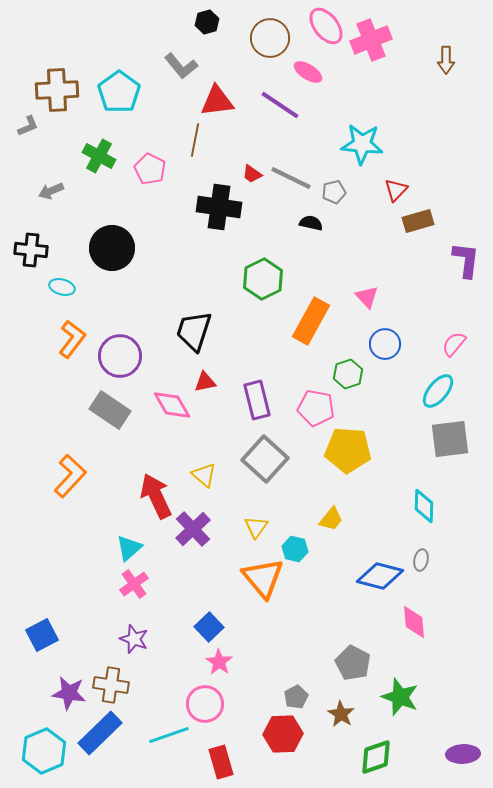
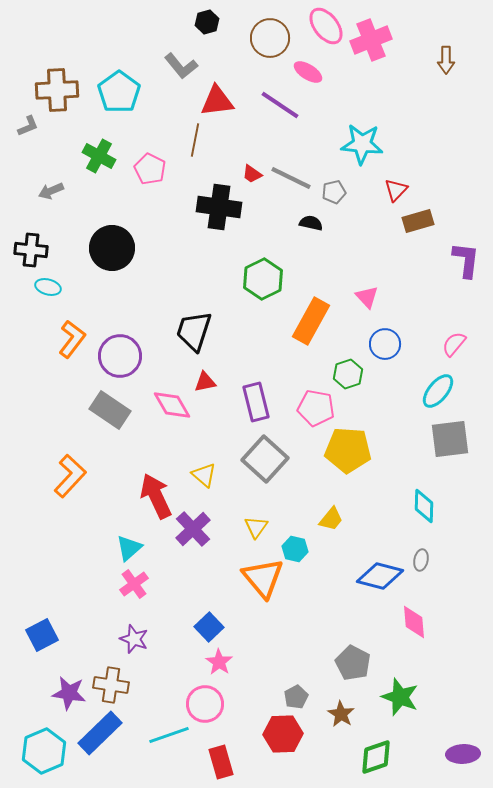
cyan ellipse at (62, 287): moved 14 px left
purple rectangle at (257, 400): moved 1 px left, 2 px down
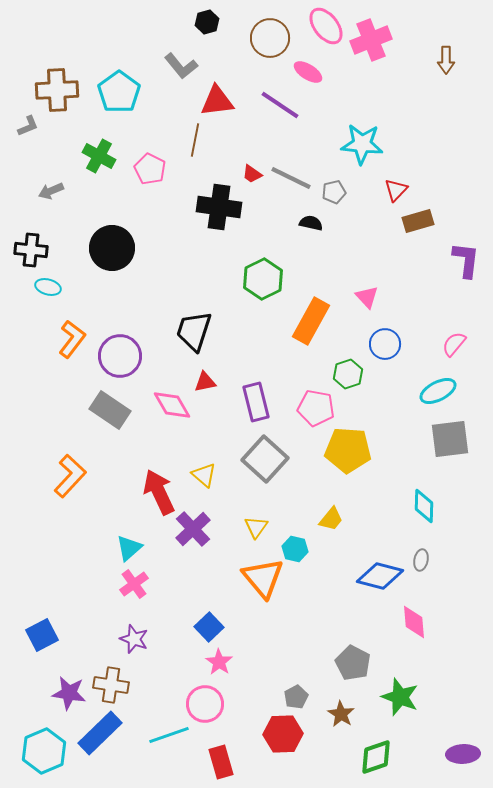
cyan ellipse at (438, 391): rotated 24 degrees clockwise
red arrow at (156, 496): moved 3 px right, 4 px up
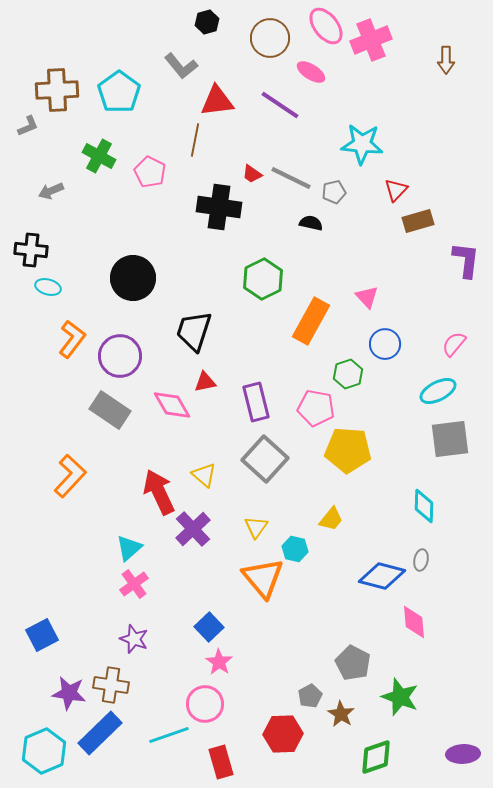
pink ellipse at (308, 72): moved 3 px right
pink pentagon at (150, 169): moved 3 px down
black circle at (112, 248): moved 21 px right, 30 px down
blue diamond at (380, 576): moved 2 px right
gray pentagon at (296, 697): moved 14 px right, 1 px up
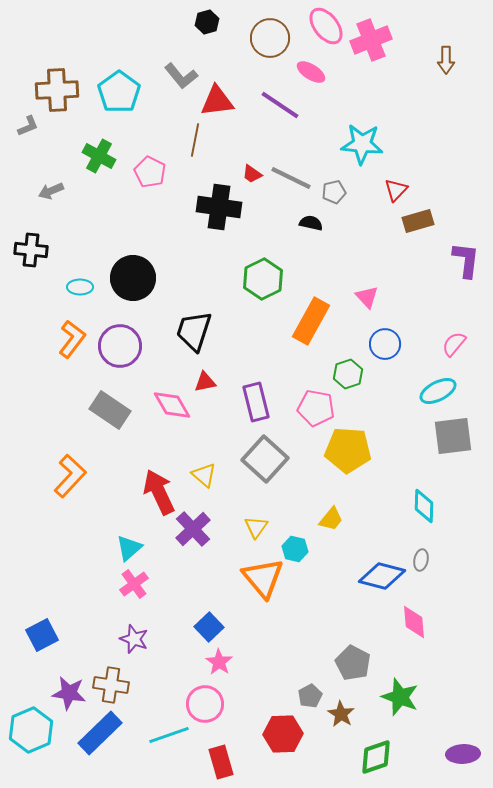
gray L-shape at (181, 66): moved 10 px down
cyan ellipse at (48, 287): moved 32 px right; rotated 15 degrees counterclockwise
purple circle at (120, 356): moved 10 px up
gray square at (450, 439): moved 3 px right, 3 px up
cyan hexagon at (44, 751): moved 13 px left, 21 px up
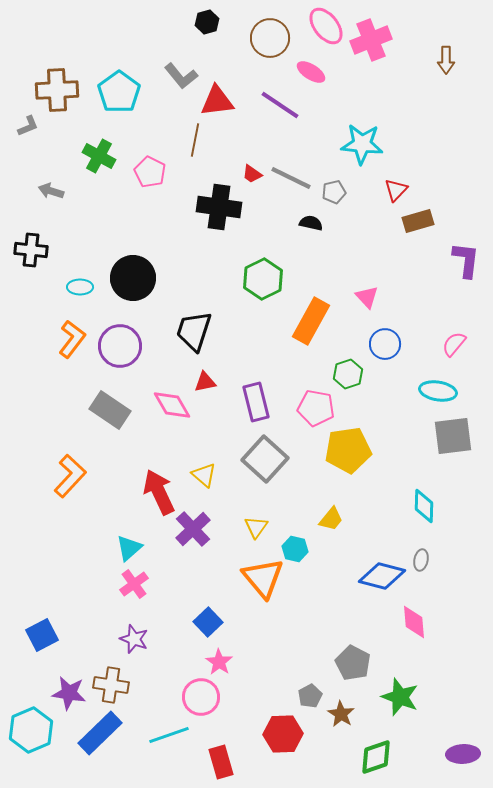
gray arrow at (51, 191): rotated 40 degrees clockwise
cyan ellipse at (438, 391): rotated 36 degrees clockwise
yellow pentagon at (348, 450): rotated 12 degrees counterclockwise
blue square at (209, 627): moved 1 px left, 5 px up
pink circle at (205, 704): moved 4 px left, 7 px up
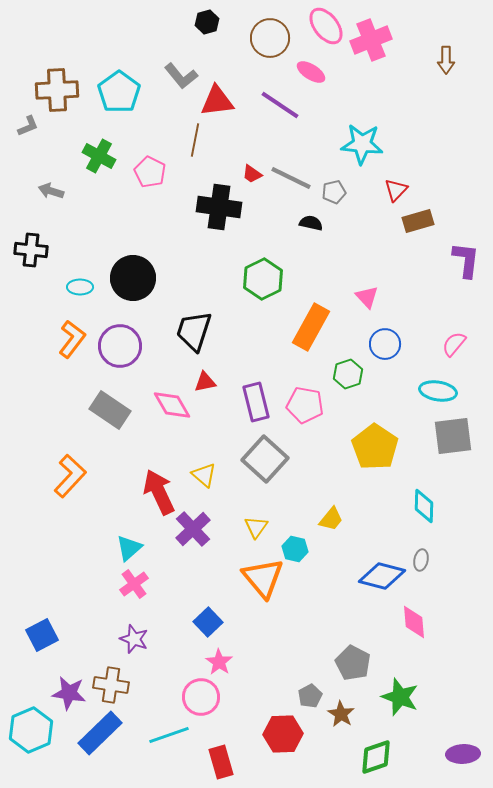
orange rectangle at (311, 321): moved 6 px down
pink pentagon at (316, 408): moved 11 px left, 3 px up
yellow pentagon at (348, 450): moved 27 px right, 3 px up; rotated 30 degrees counterclockwise
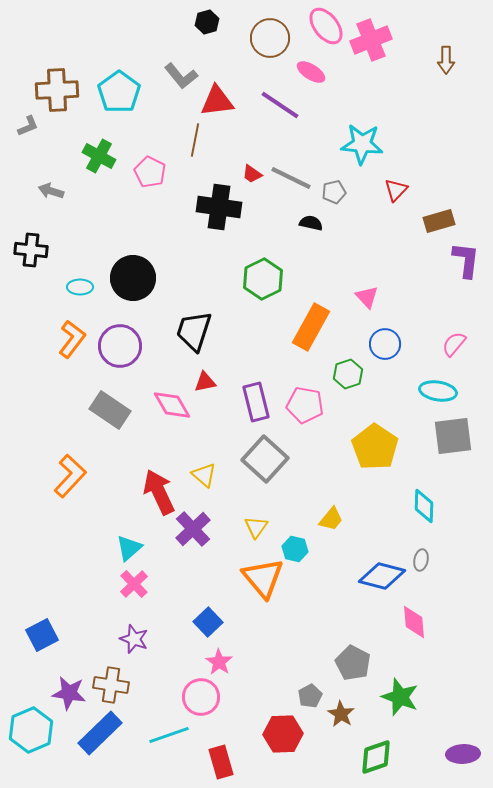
brown rectangle at (418, 221): moved 21 px right
pink cross at (134, 584): rotated 8 degrees counterclockwise
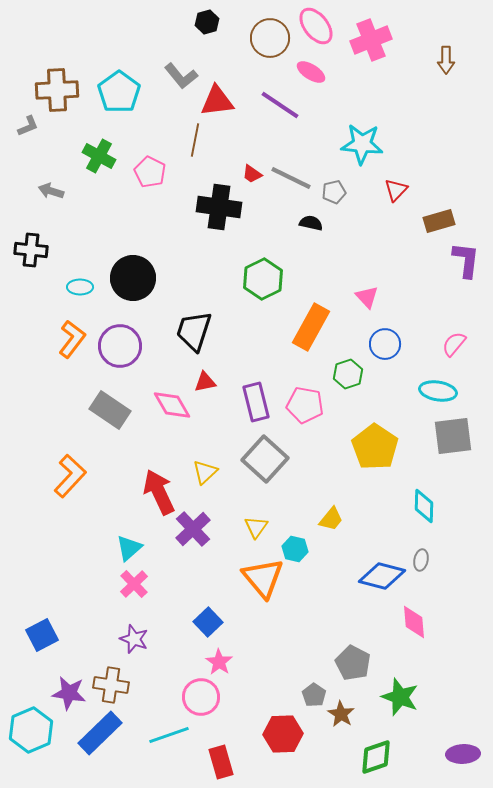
pink ellipse at (326, 26): moved 10 px left
yellow triangle at (204, 475): moved 1 px right, 3 px up; rotated 36 degrees clockwise
gray pentagon at (310, 696): moved 4 px right, 1 px up; rotated 10 degrees counterclockwise
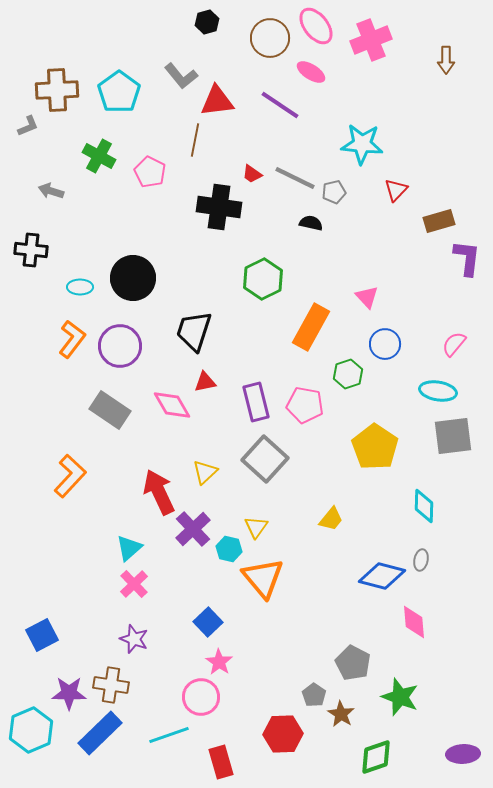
gray line at (291, 178): moved 4 px right
purple L-shape at (466, 260): moved 1 px right, 2 px up
cyan hexagon at (295, 549): moved 66 px left
purple star at (69, 693): rotated 8 degrees counterclockwise
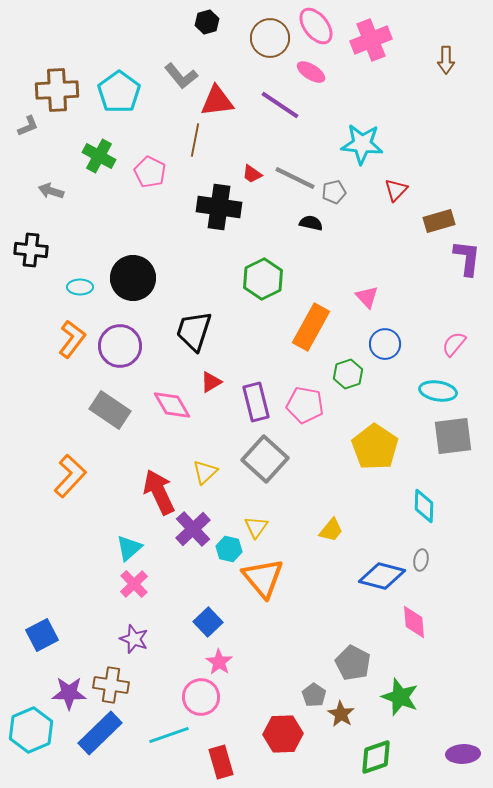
red triangle at (205, 382): moved 6 px right; rotated 20 degrees counterclockwise
yellow trapezoid at (331, 519): moved 11 px down
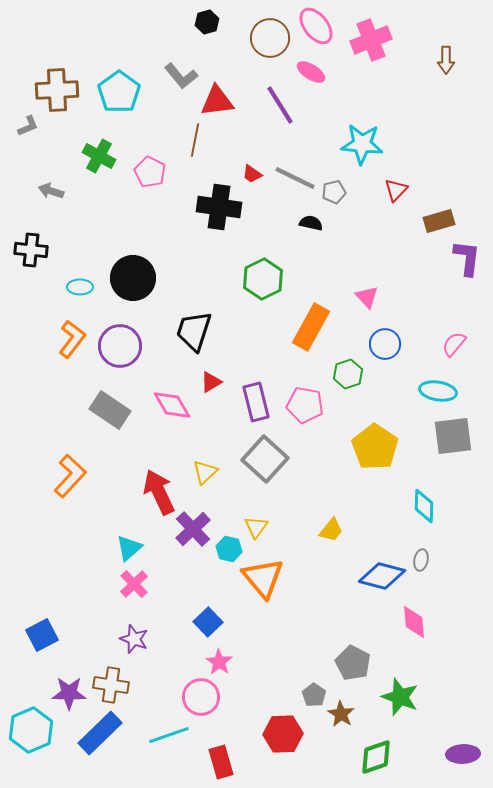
purple line at (280, 105): rotated 24 degrees clockwise
